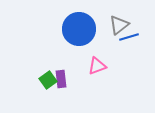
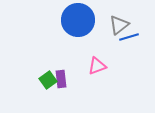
blue circle: moved 1 px left, 9 px up
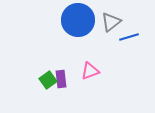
gray triangle: moved 8 px left, 3 px up
pink triangle: moved 7 px left, 5 px down
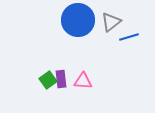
pink triangle: moved 7 px left, 10 px down; rotated 24 degrees clockwise
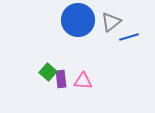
green square: moved 8 px up; rotated 12 degrees counterclockwise
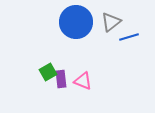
blue circle: moved 2 px left, 2 px down
green square: rotated 18 degrees clockwise
pink triangle: rotated 18 degrees clockwise
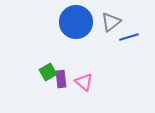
pink triangle: moved 1 px right, 1 px down; rotated 18 degrees clockwise
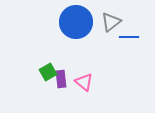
blue line: rotated 18 degrees clockwise
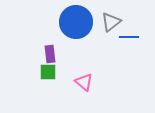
green square: rotated 30 degrees clockwise
purple rectangle: moved 11 px left, 25 px up
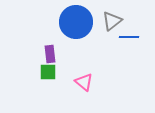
gray triangle: moved 1 px right, 1 px up
